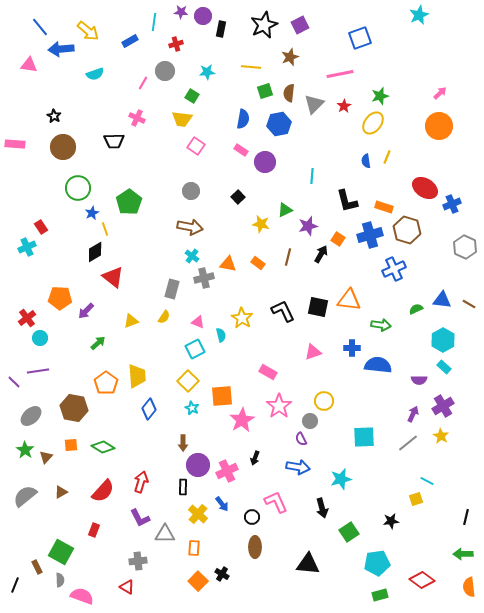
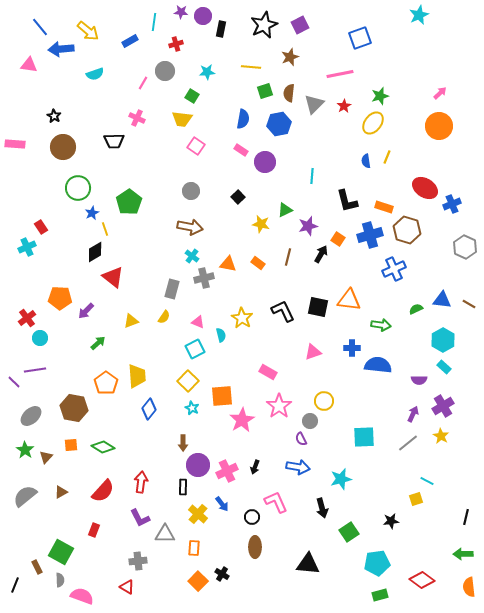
purple line at (38, 371): moved 3 px left, 1 px up
black arrow at (255, 458): moved 9 px down
red arrow at (141, 482): rotated 10 degrees counterclockwise
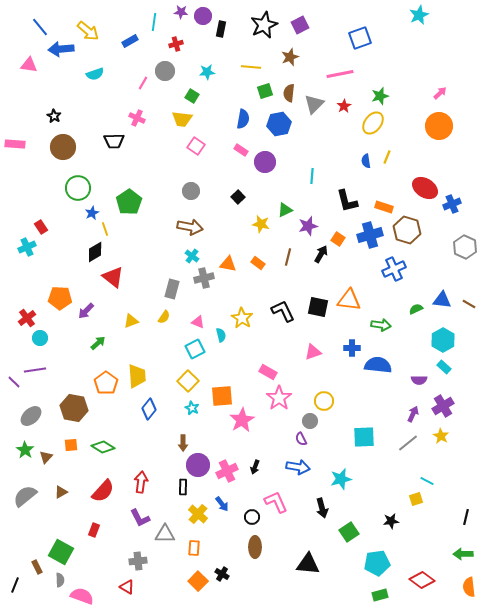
pink star at (279, 406): moved 8 px up
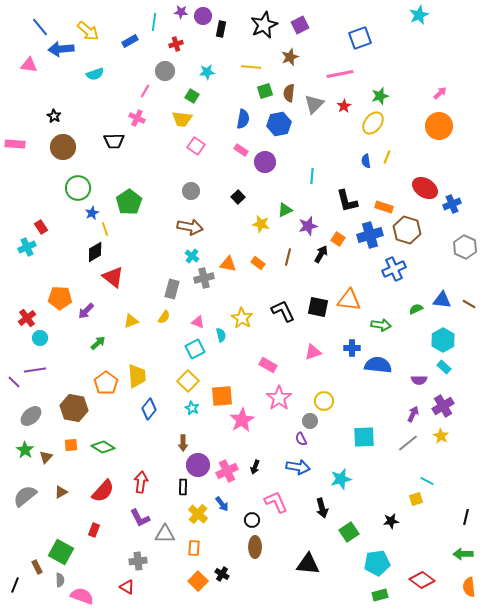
pink line at (143, 83): moved 2 px right, 8 px down
pink rectangle at (268, 372): moved 7 px up
black circle at (252, 517): moved 3 px down
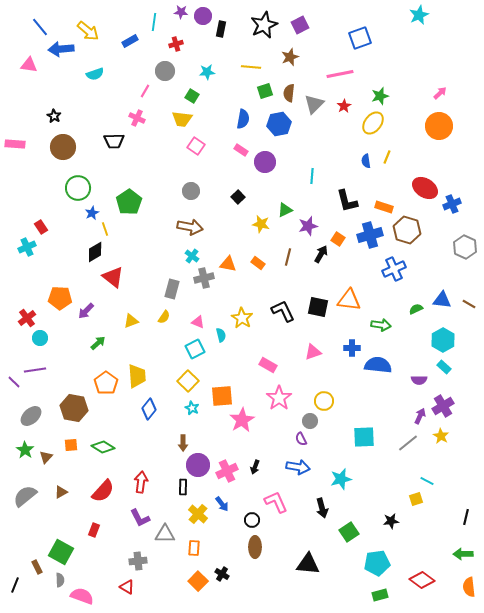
purple arrow at (413, 414): moved 7 px right, 2 px down
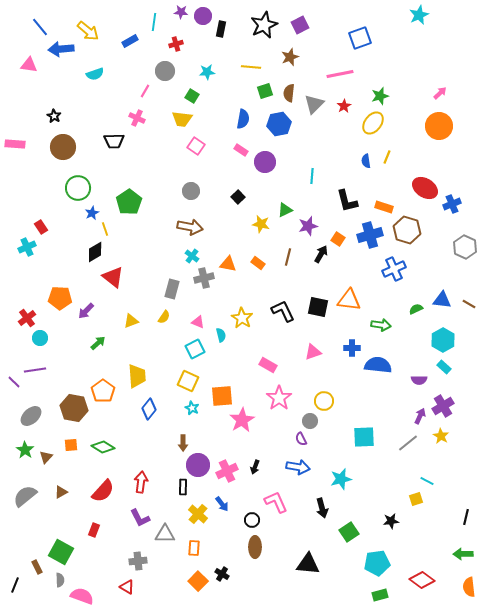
yellow square at (188, 381): rotated 20 degrees counterclockwise
orange pentagon at (106, 383): moved 3 px left, 8 px down
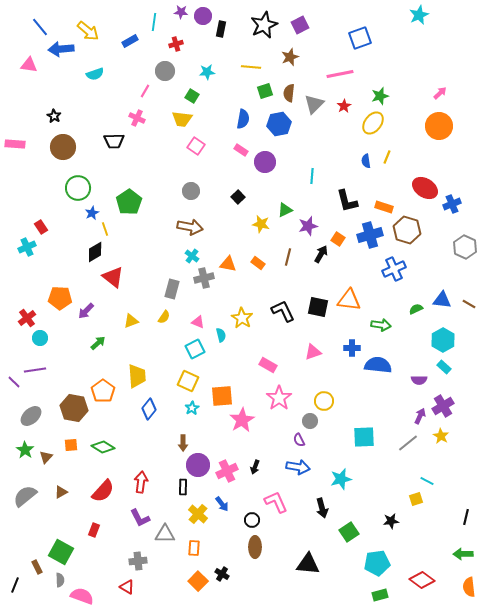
cyan star at (192, 408): rotated 16 degrees clockwise
purple semicircle at (301, 439): moved 2 px left, 1 px down
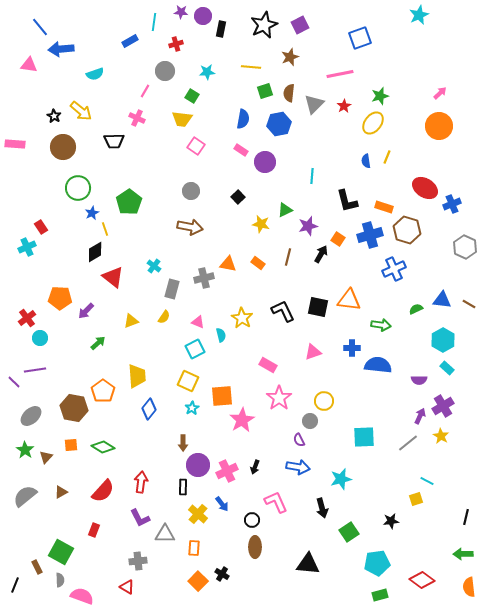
yellow arrow at (88, 31): moved 7 px left, 80 px down
cyan cross at (192, 256): moved 38 px left, 10 px down
cyan rectangle at (444, 367): moved 3 px right, 1 px down
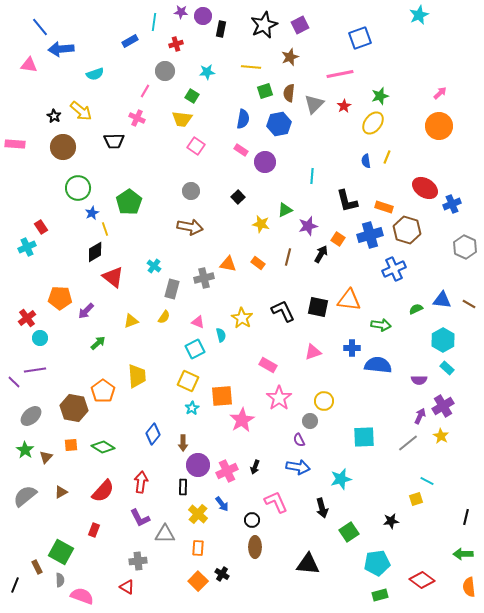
blue diamond at (149, 409): moved 4 px right, 25 px down
orange rectangle at (194, 548): moved 4 px right
